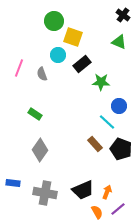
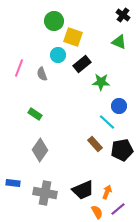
black pentagon: moved 1 px right, 1 px down; rotated 30 degrees counterclockwise
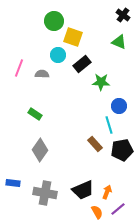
gray semicircle: rotated 112 degrees clockwise
cyan line: moved 2 px right, 3 px down; rotated 30 degrees clockwise
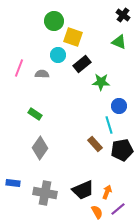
gray diamond: moved 2 px up
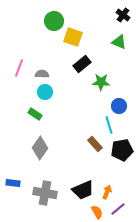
cyan circle: moved 13 px left, 37 px down
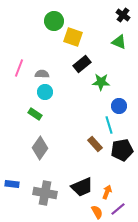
blue rectangle: moved 1 px left, 1 px down
black trapezoid: moved 1 px left, 3 px up
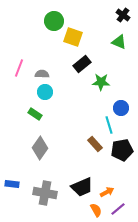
blue circle: moved 2 px right, 2 px down
orange arrow: rotated 40 degrees clockwise
orange semicircle: moved 1 px left, 2 px up
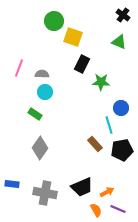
black rectangle: rotated 24 degrees counterclockwise
purple line: rotated 63 degrees clockwise
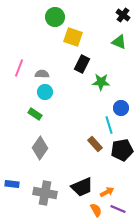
green circle: moved 1 px right, 4 px up
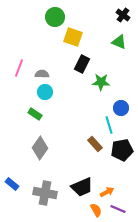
blue rectangle: rotated 32 degrees clockwise
